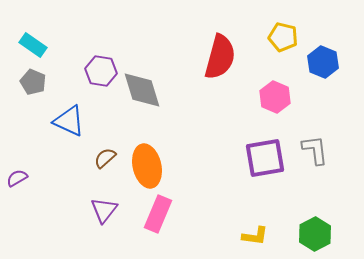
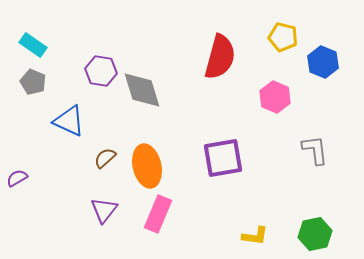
purple square: moved 42 px left
green hexagon: rotated 16 degrees clockwise
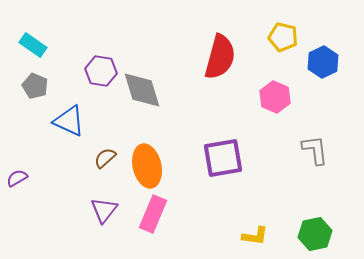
blue hexagon: rotated 12 degrees clockwise
gray pentagon: moved 2 px right, 4 px down
pink rectangle: moved 5 px left
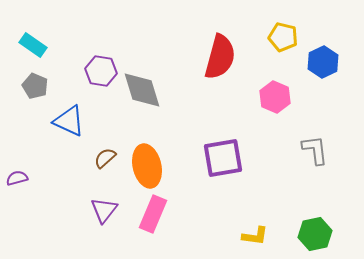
purple semicircle: rotated 15 degrees clockwise
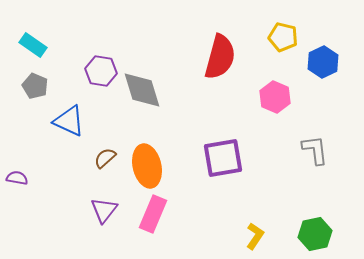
purple semicircle: rotated 25 degrees clockwise
yellow L-shape: rotated 64 degrees counterclockwise
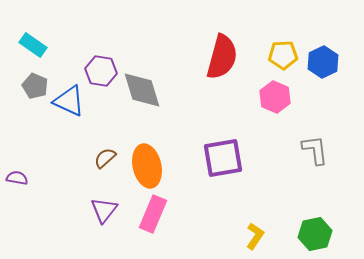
yellow pentagon: moved 18 px down; rotated 16 degrees counterclockwise
red semicircle: moved 2 px right
blue triangle: moved 20 px up
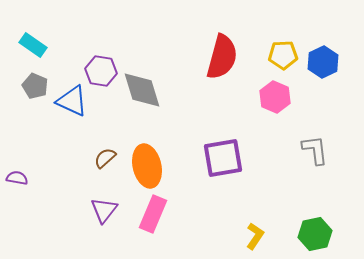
blue triangle: moved 3 px right
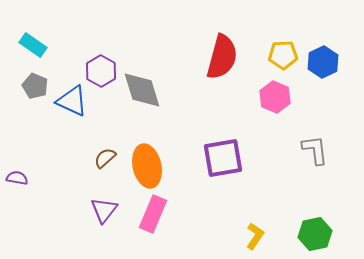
purple hexagon: rotated 20 degrees clockwise
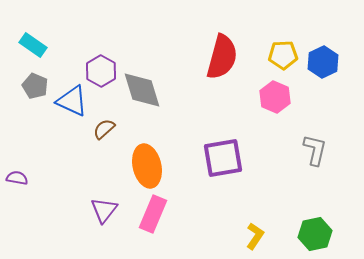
gray L-shape: rotated 20 degrees clockwise
brown semicircle: moved 1 px left, 29 px up
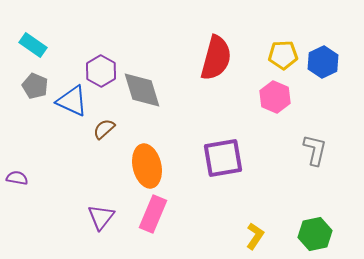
red semicircle: moved 6 px left, 1 px down
purple triangle: moved 3 px left, 7 px down
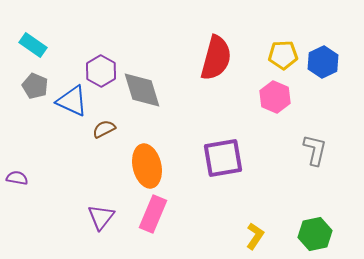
brown semicircle: rotated 15 degrees clockwise
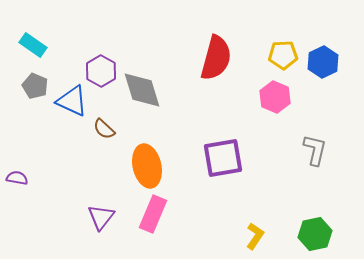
brown semicircle: rotated 110 degrees counterclockwise
